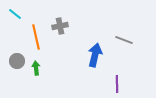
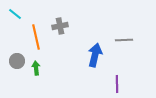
gray line: rotated 24 degrees counterclockwise
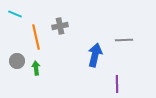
cyan line: rotated 16 degrees counterclockwise
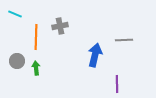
orange line: rotated 15 degrees clockwise
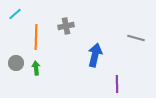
cyan line: rotated 64 degrees counterclockwise
gray cross: moved 6 px right
gray line: moved 12 px right, 2 px up; rotated 18 degrees clockwise
gray circle: moved 1 px left, 2 px down
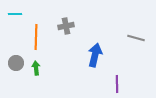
cyan line: rotated 40 degrees clockwise
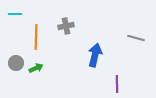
green arrow: rotated 72 degrees clockwise
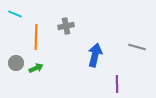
cyan line: rotated 24 degrees clockwise
gray line: moved 1 px right, 9 px down
